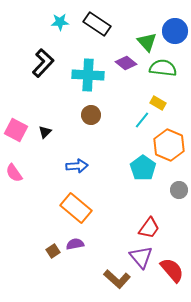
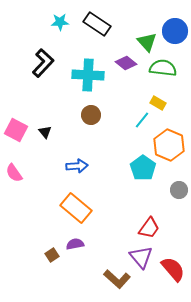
black triangle: rotated 24 degrees counterclockwise
brown square: moved 1 px left, 4 px down
red semicircle: moved 1 px right, 1 px up
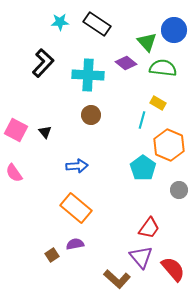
blue circle: moved 1 px left, 1 px up
cyan line: rotated 24 degrees counterclockwise
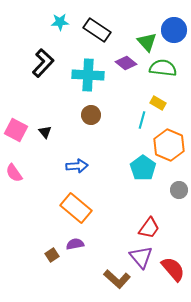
black rectangle: moved 6 px down
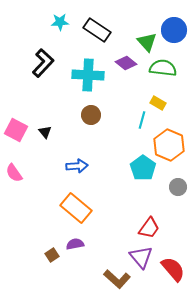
gray circle: moved 1 px left, 3 px up
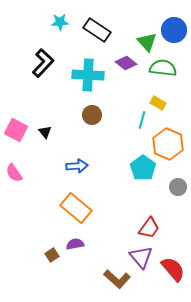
brown circle: moved 1 px right
orange hexagon: moved 1 px left, 1 px up
